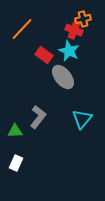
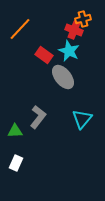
orange line: moved 2 px left
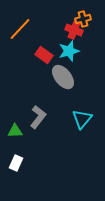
cyan star: rotated 30 degrees clockwise
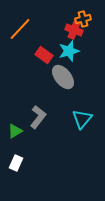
green triangle: rotated 28 degrees counterclockwise
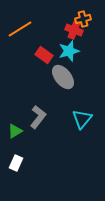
orange line: rotated 15 degrees clockwise
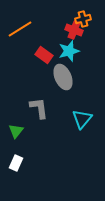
gray ellipse: rotated 15 degrees clockwise
gray L-shape: moved 1 px right, 9 px up; rotated 45 degrees counterclockwise
green triangle: moved 1 px right; rotated 21 degrees counterclockwise
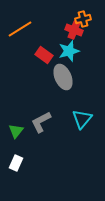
gray L-shape: moved 2 px right, 14 px down; rotated 110 degrees counterclockwise
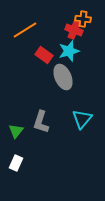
orange cross: rotated 21 degrees clockwise
orange line: moved 5 px right, 1 px down
gray L-shape: rotated 45 degrees counterclockwise
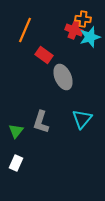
orange line: rotated 35 degrees counterclockwise
cyan star: moved 21 px right, 14 px up
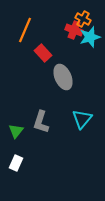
orange cross: rotated 21 degrees clockwise
red rectangle: moved 1 px left, 2 px up; rotated 12 degrees clockwise
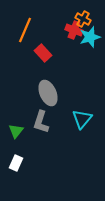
gray ellipse: moved 15 px left, 16 px down
